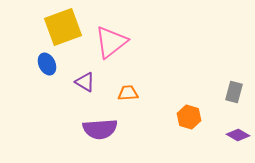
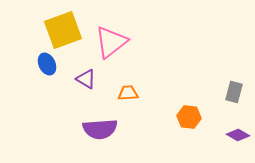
yellow square: moved 3 px down
purple triangle: moved 1 px right, 3 px up
orange hexagon: rotated 10 degrees counterclockwise
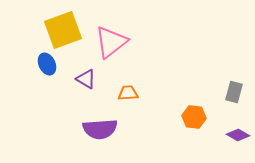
orange hexagon: moved 5 px right
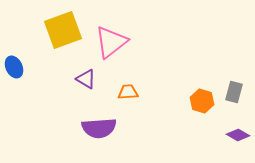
blue ellipse: moved 33 px left, 3 px down
orange trapezoid: moved 1 px up
orange hexagon: moved 8 px right, 16 px up; rotated 10 degrees clockwise
purple semicircle: moved 1 px left, 1 px up
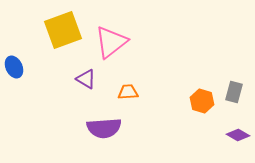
purple semicircle: moved 5 px right
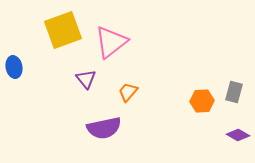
blue ellipse: rotated 15 degrees clockwise
purple triangle: rotated 20 degrees clockwise
orange trapezoid: rotated 45 degrees counterclockwise
orange hexagon: rotated 20 degrees counterclockwise
purple semicircle: rotated 8 degrees counterclockwise
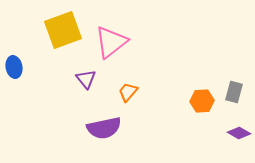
purple diamond: moved 1 px right, 2 px up
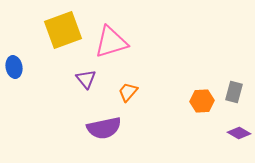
pink triangle: rotated 21 degrees clockwise
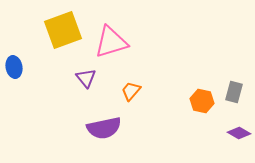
purple triangle: moved 1 px up
orange trapezoid: moved 3 px right, 1 px up
orange hexagon: rotated 15 degrees clockwise
